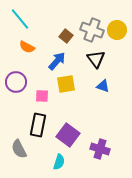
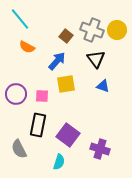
purple circle: moved 12 px down
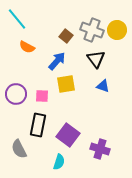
cyan line: moved 3 px left
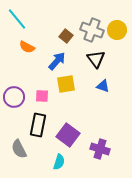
purple circle: moved 2 px left, 3 px down
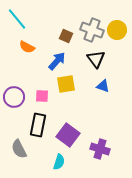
brown square: rotated 16 degrees counterclockwise
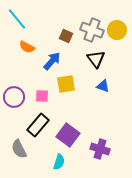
blue arrow: moved 5 px left
black rectangle: rotated 30 degrees clockwise
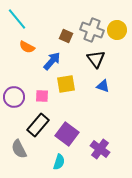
purple square: moved 1 px left, 1 px up
purple cross: rotated 18 degrees clockwise
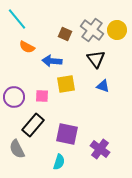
gray cross: rotated 15 degrees clockwise
brown square: moved 1 px left, 2 px up
blue arrow: rotated 126 degrees counterclockwise
black rectangle: moved 5 px left
purple square: rotated 25 degrees counterclockwise
gray semicircle: moved 2 px left
